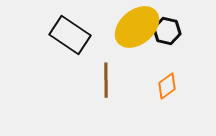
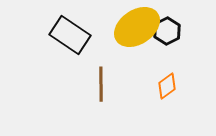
yellow ellipse: rotated 6 degrees clockwise
black hexagon: rotated 20 degrees clockwise
brown line: moved 5 px left, 4 px down
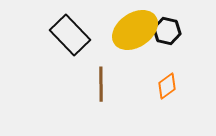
yellow ellipse: moved 2 px left, 3 px down
black hexagon: rotated 20 degrees counterclockwise
black rectangle: rotated 12 degrees clockwise
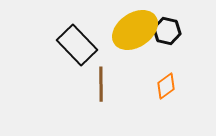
black rectangle: moved 7 px right, 10 px down
orange diamond: moved 1 px left
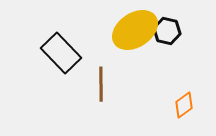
black rectangle: moved 16 px left, 8 px down
orange diamond: moved 18 px right, 19 px down
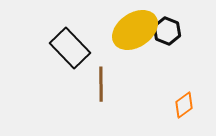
black hexagon: rotated 8 degrees clockwise
black rectangle: moved 9 px right, 5 px up
